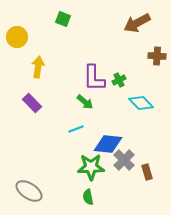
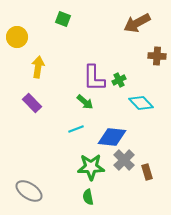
blue diamond: moved 4 px right, 7 px up
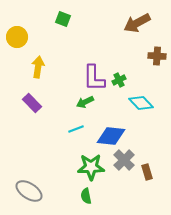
green arrow: rotated 114 degrees clockwise
blue diamond: moved 1 px left, 1 px up
green semicircle: moved 2 px left, 1 px up
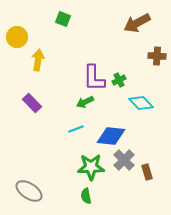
yellow arrow: moved 7 px up
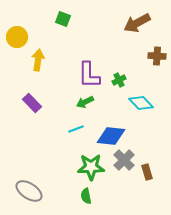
purple L-shape: moved 5 px left, 3 px up
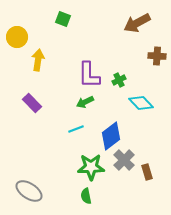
blue diamond: rotated 44 degrees counterclockwise
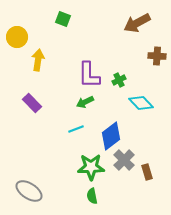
green semicircle: moved 6 px right
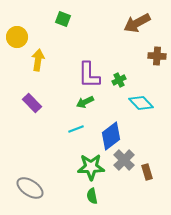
gray ellipse: moved 1 px right, 3 px up
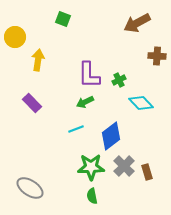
yellow circle: moved 2 px left
gray cross: moved 6 px down
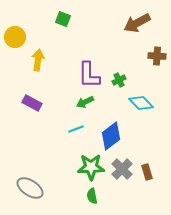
purple rectangle: rotated 18 degrees counterclockwise
gray cross: moved 2 px left, 3 px down
